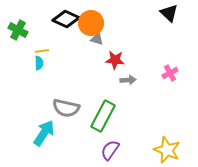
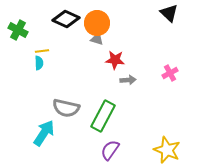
orange circle: moved 6 px right
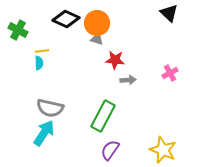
gray semicircle: moved 16 px left
yellow star: moved 4 px left
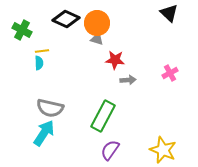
green cross: moved 4 px right
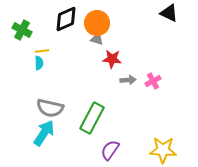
black triangle: rotated 18 degrees counterclockwise
black diamond: rotated 48 degrees counterclockwise
red star: moved 3 px left, 1 px up
pink cross: moved 17 px left, 8 px down
green rectangle: moved 11 px left, 2 px down
yellow star: rotated 20 degrees counterclockwise
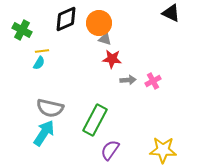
black triangle: moved 2 px right
orange circle: moved 2 px right
gray triangle: moved 8 px right
cyan semicircle: rotated 32 degrees clockwise
green rectangle: moved 3 px right, 2 px down
